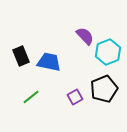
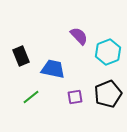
purple semicircle: moved 6 px left
blue trapezoid: moved 4 px right, 7 px down
black pentagon: moved 4 px right, 5 px down
purple square: rotated 21 degrees clockwise
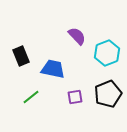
purple semicircle: moved 2 px left
cyan hexagon: moved 1 px left, 1 px down
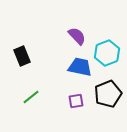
black rectangle: moved 1 px right
blue trapezoid: moved 27 px right, 2 px up
purple square: moved 1 px right, 4 px down
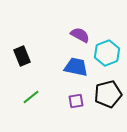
purple semicircle: moved 3 px right, 1 px up; rotated 18 degrees counterclockwise
blue trapezoid: moved 4 px left
black pentagon: rotated 8 degrees clockwise
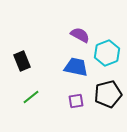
black rectangle: moved 5 px down
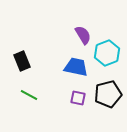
purple semicircle: moved 3 px right; rotated 30 degrees clockwise
green line: moved 2 px left, 2 px up; rotated 66 degrees clockwise
purple square: moved 2 px right, 3 px up; rotated 21 degrees clockwise
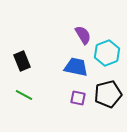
green line: moved 5 px left
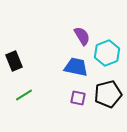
purple semicircle: moved 1 px left, 1 px down
black rectangle: moved 8 px left
green line: rotated 60 degrees counterclockwise
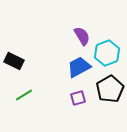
black rectangle: rotated 42 degrees counterclockwise
blue trapezoid: moved 3 px right; rotated 40 degrees counterclockwise
black pentagon: moved 2 px right, 5 px up; rotated 16 degrees counterclockwise
purple square: rotated 28 degrees counterclockwise
